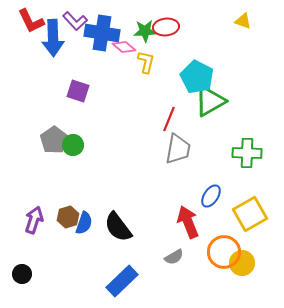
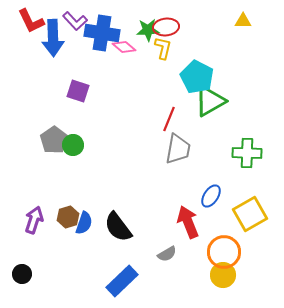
yellow triangle: rotated 18 degrees counterclockwise
green star: moved 3 px right, 1 px up
yellow L-shape: moved 17 px right, 14 px up
gray semicircle: moved 7 px left, 3 px up
yellow circle: moved 19 px left, 12 px down
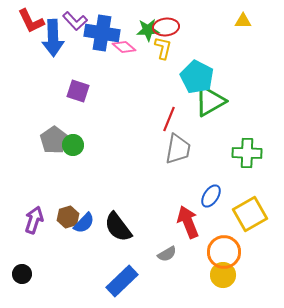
blue semicircle: rotated 25 degrees clockwise
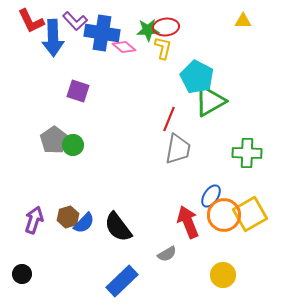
orange circle: moved 37 px up
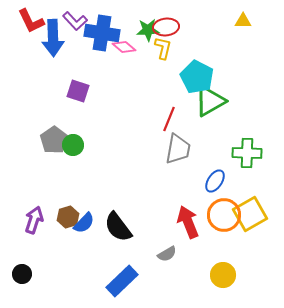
blue ellipse: moved 4 px right, 15 px up
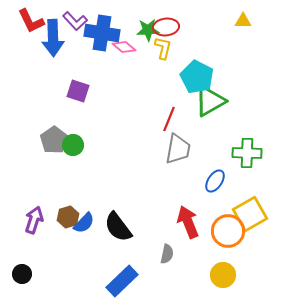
orange circle: moved 4 px right, 16 px down
gray semicircle: rotated 48 degrees counterclockwise
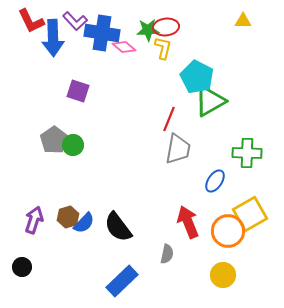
black circle: moved 7 px up
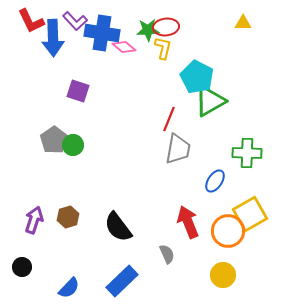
yellow triangle: moved 2 px down
blue semicircle: moved 15 px left, 65 px down
gray semicircle: rotated 36 degrees counterclockwise
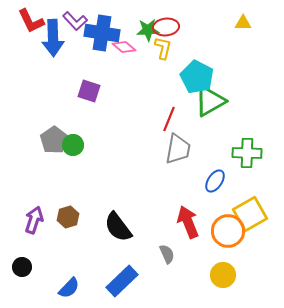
purple square: moved 11 px right
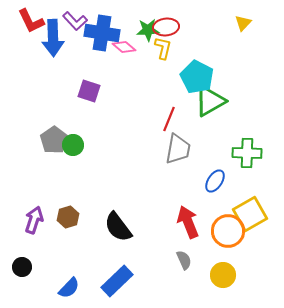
yellow triangle: rotated 48 degrees counterclockwise
gray semicircle: moved 17 px right, 6 px down
blue rectangle: moved 5 px left
